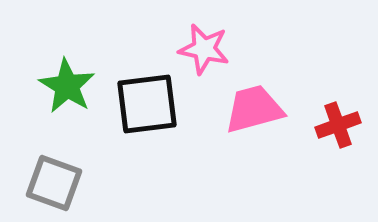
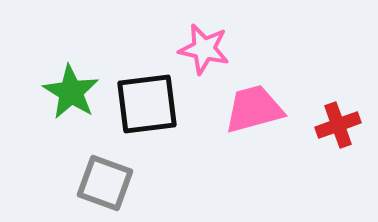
green star: moved 4 px right, 6 px down
gray square: moved 51 px right
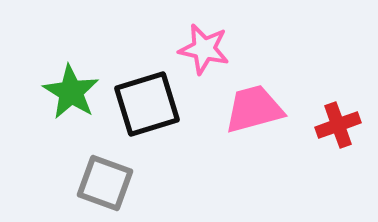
black square: rotated 10 degrees counterclockwise
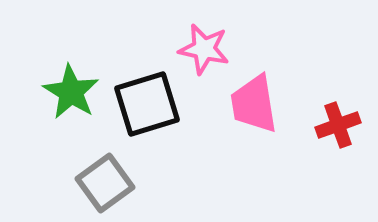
pink trapezoid: moved 5 px up; rotated 84 degrees counterclockwise
gray square: rotated 34 degrees clockwise
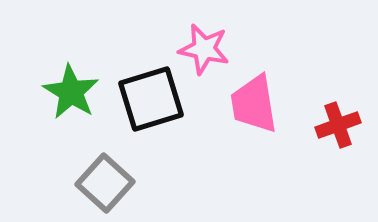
black square: moved 4 px right, 5 px up
gray square: rotated 12 degrees counterclockwise
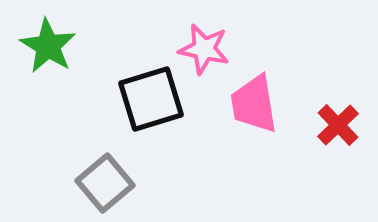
green star: moved 23 px left, 46 px up
red cross: rotated 24 degrees counterclockwise
gray square: rotated 8 degrees clockwise
